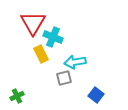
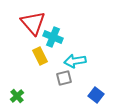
red triangle: rotated 12 degrees counterclockwise
yellow rectangle: moved 1 px left, 2 px down
cyan arrow: moved 1 px up
green cross: rotated 16 degrees counterclockwise
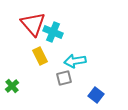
red triangle: moved 1 px down
cyan cross: moved 5 px up
green cross: moved 5 px left, 10 px up
